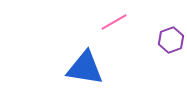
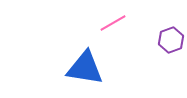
pink line: moved 1 px left, 1 px down
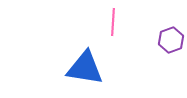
pink line: moved 1 px up; rotated 56 degrees counterclockwise
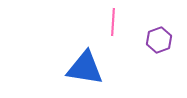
purple hexagon: moved 12 px left
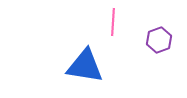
blue triangle: moved 2 px up
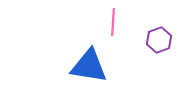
blue triangle: moved 4 px right
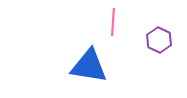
purple hexagon: rotated 15 degrees counterclockwise
